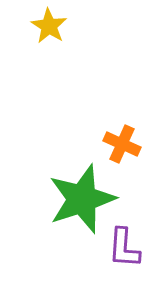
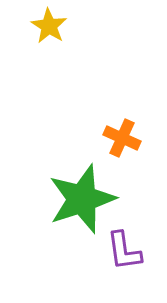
orange cross: moved 6 px up
purple L-shape: moved 3 px down; rotated 12 degrees counterclockwise
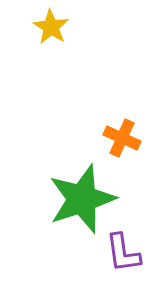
yellow star: moved 2 px right, 1 px down
purple L-shape: moved 1 px left, 2 px down
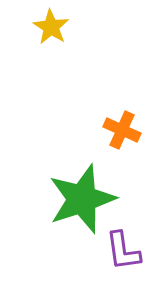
orange cross: moved 8 px up
purple L-shape: moved 2 px up
